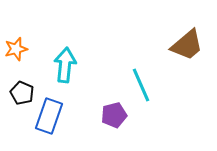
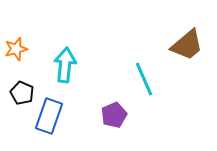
cyan line: moved 3 px right, 6 px up
purple pentagon: rotated 10 degrees counterclockwise
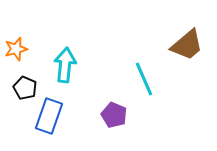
black pentagon: moved 3 px right, 5 px up
purple pentagon: rotated 25 degrees counterclockwise
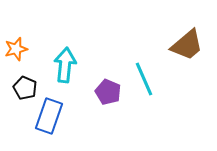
purple pentagon: moved 6 px left, 23 px up
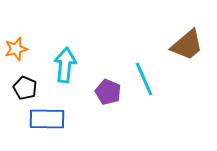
blue rectangle: moved 2 px left, 3 px down; rotated 72 degrees clockwise
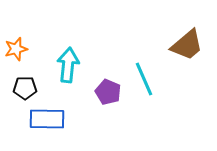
cyan arrow: moved 3 px right
black pentagon: rotated 25 degrees counterclockwise
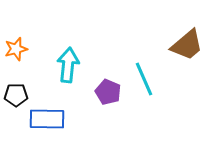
black pentagon: moved 9 px left, 7 px down
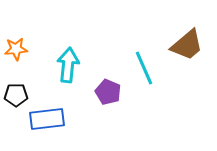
orange star: rotated 10 degrees clockwise
cyan line: moved 11 px up
blue rectangle: rotated 8 degrees counterclockwise
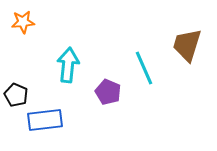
brown trapezoid: rotated 147 degrees clockwise
orange star: moved 7 px right, 27 px up
black pentagon: rotated 25 degrees clockwise
blue rectangle: moved 2 px left, 1 px down
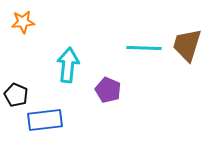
cyan line: moved 20 px up; rotated 64 degrees counterclockwise
purple pentagon: moved 2 px up
